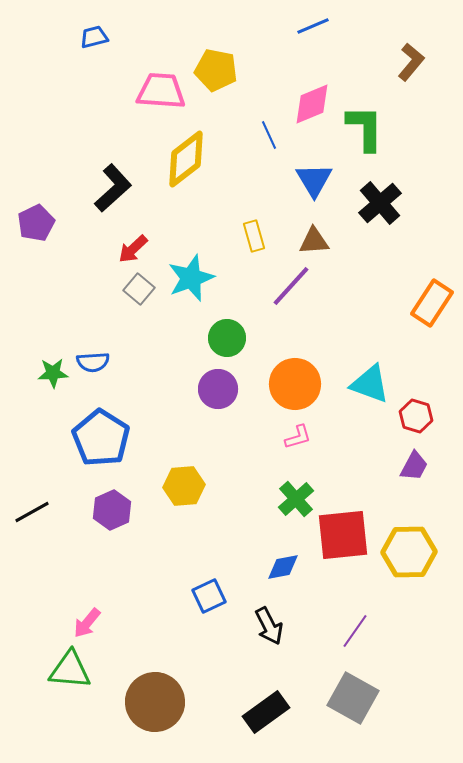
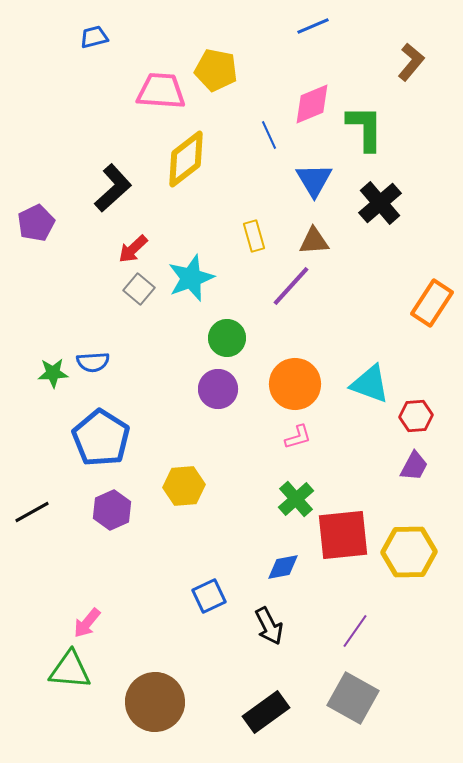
red hexagon at (416, 416): rotated 20 degrees counterclockwise
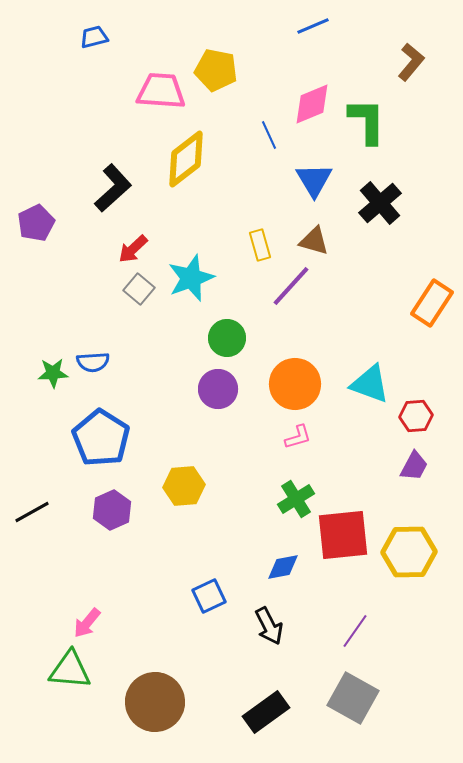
green L-shape at (365, 128): moved 2 px right, 7 px up
yellow rectangle at (254, 236): moved 6 px right, 9 px down
brown triangle at (314, 241): rotated 20 degrees clockwise
green cross at (296, 499): rotated 9 degrees clockwise
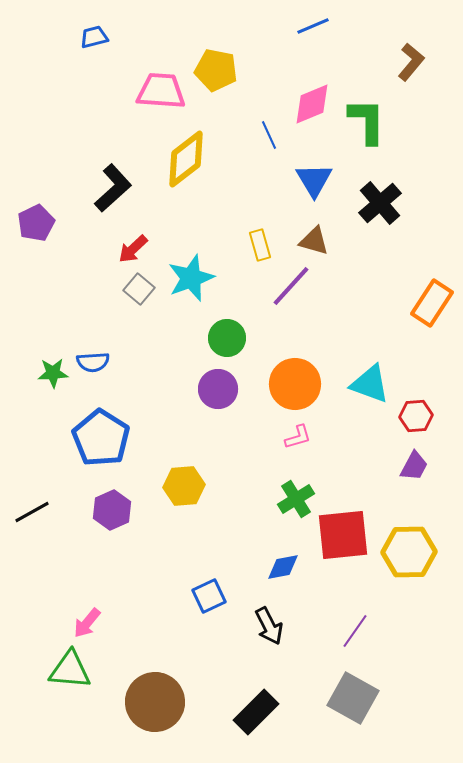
black rectangle at (266, 712): moved 10 px left; rotated 9 degrees counterclockwise
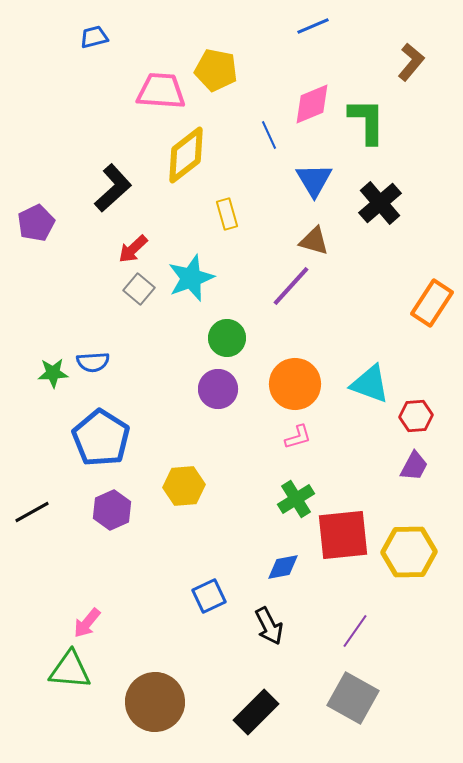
yellow diamond at (186, 159): moved 4 px up
yellow rectangle at (260, 245): moved 33 px left, 31 px up
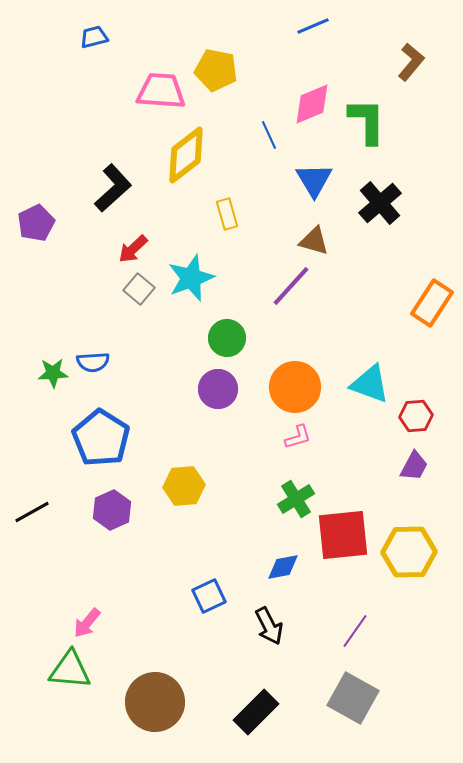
orange circle at (295, 384): moved 3 px down
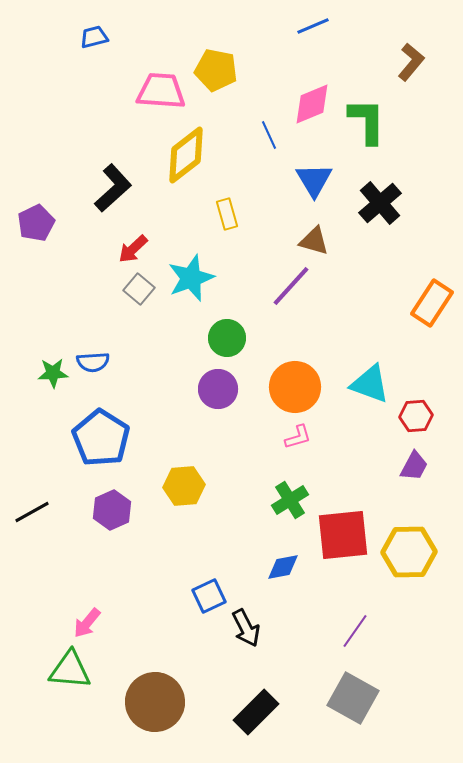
green cross at (296, 499): moved 6 px left, 1 px down
black arrow at (269, 626): moved 23 px left, 2 px down
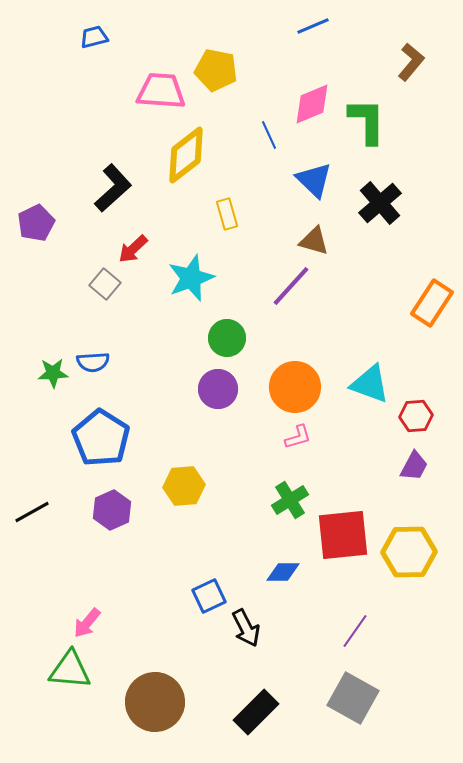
blue triangle at (314, 180): rotated 15 degrees counterclockwise
gray square at (139, 289): moved 34 px left, 5 px up
blue diamond at (283, 567): moved 5 px down; rotated 12 degrees clockwise
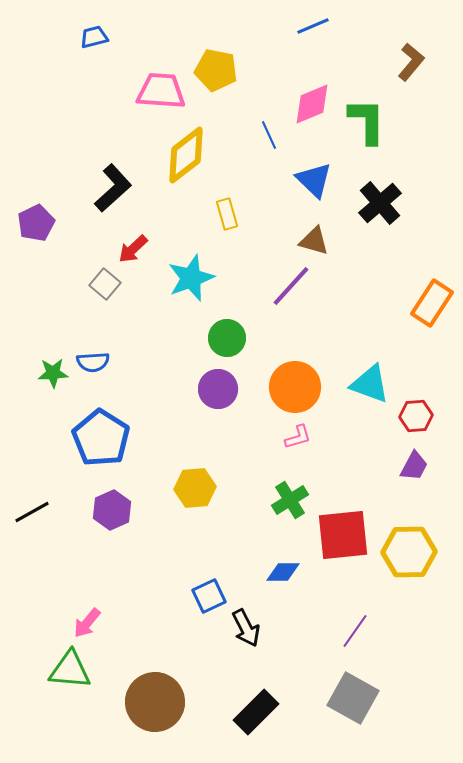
yellow hexagon at (184, 486): moved 11 px right, 2 px down
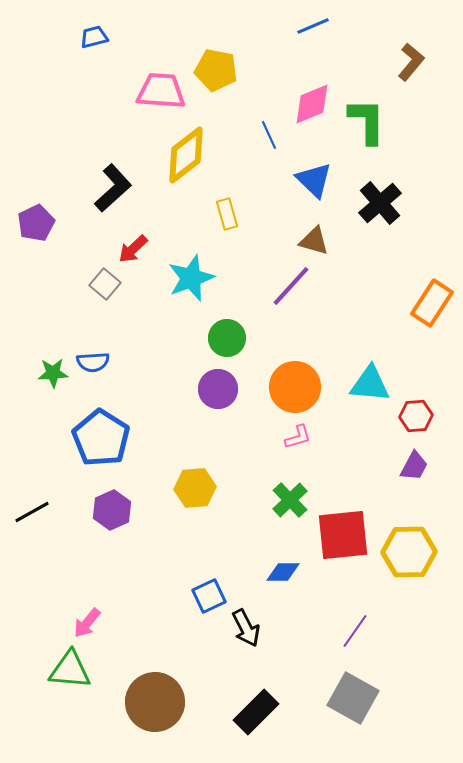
cyan triangle at (370, 384): rotated 15 degrees counterclockwise
green cross at (290, 500): rotated 12 degrees counterclockwise
